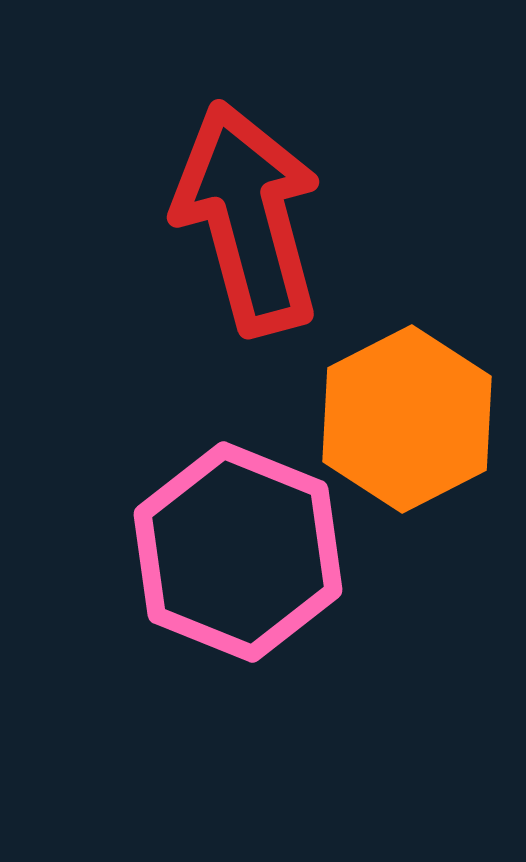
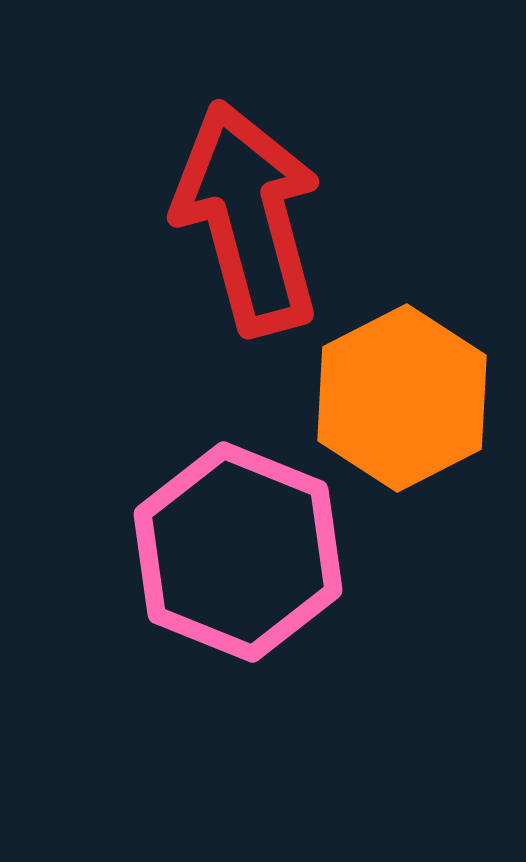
orange hexagon: moved 5 px left, 21 px up
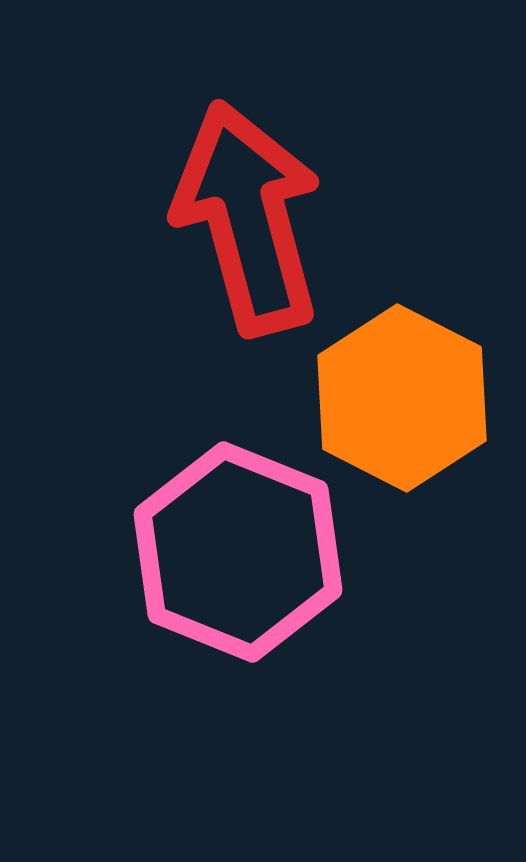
orange hexagon: rotated 6 degrees counterclockwise
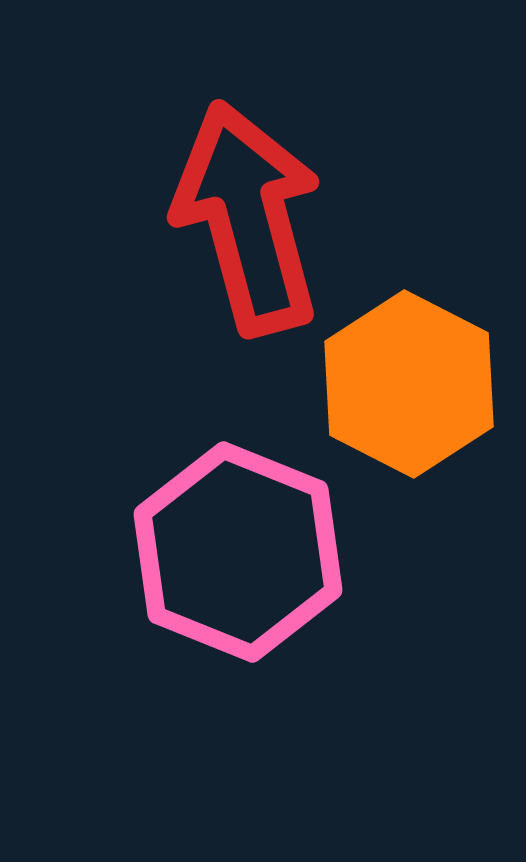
orange hexagon: moved 7 px right, 14 px up
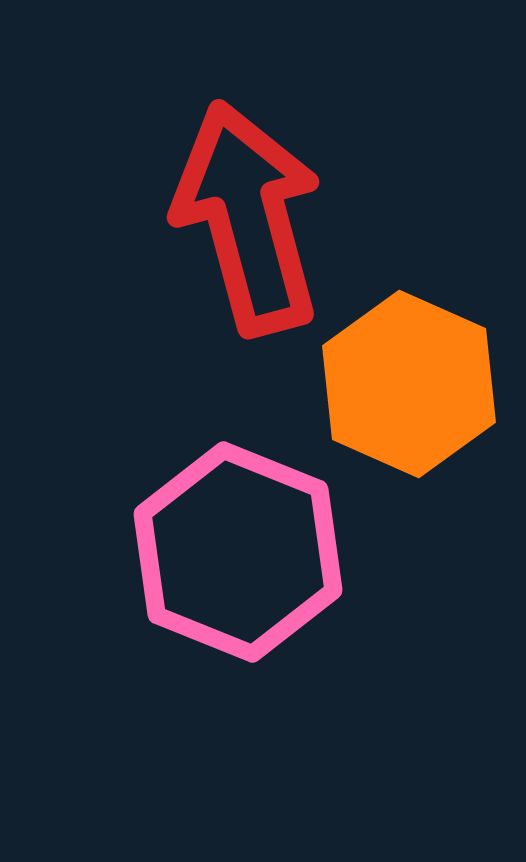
orange hexagon: rotated 3 degrees counterclockwise
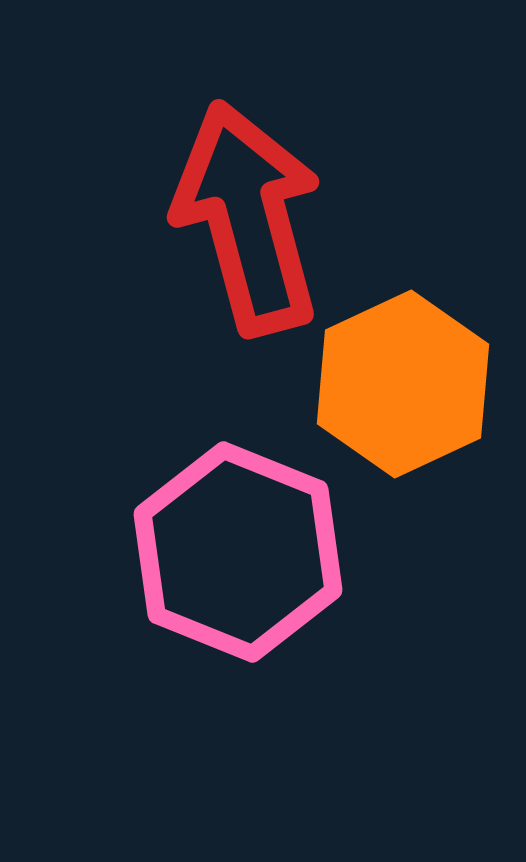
orange hexagon: moved 6 px left; rotated 11 degrees clockwise
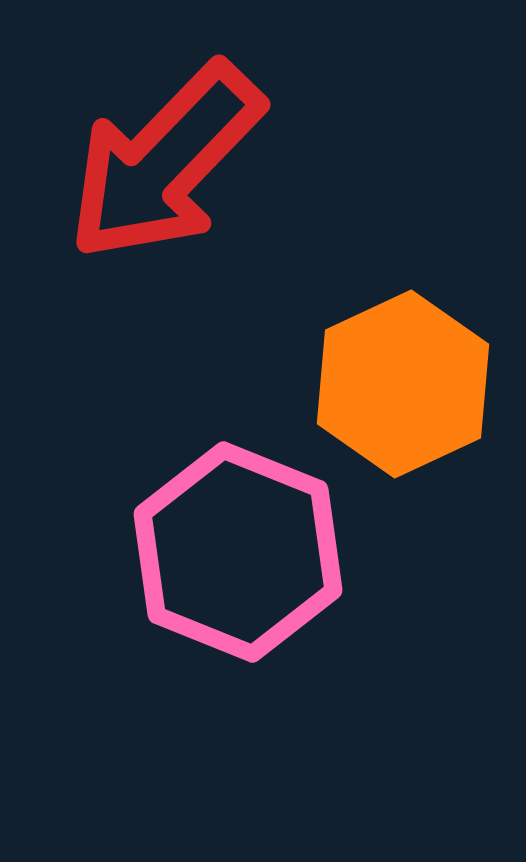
red arrow: moved 83 px left, 56 px up; rotated 121 degrees counterclockwise
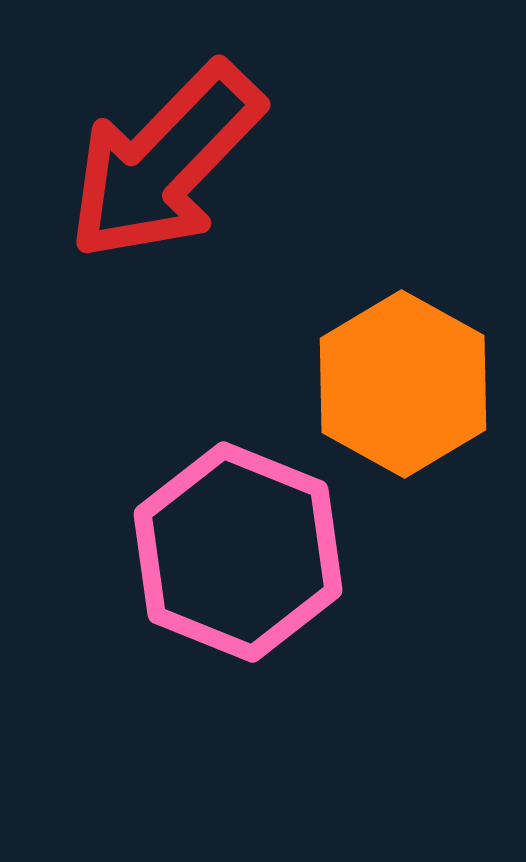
orange hexagon: rotated 6 degrees counterclockwise
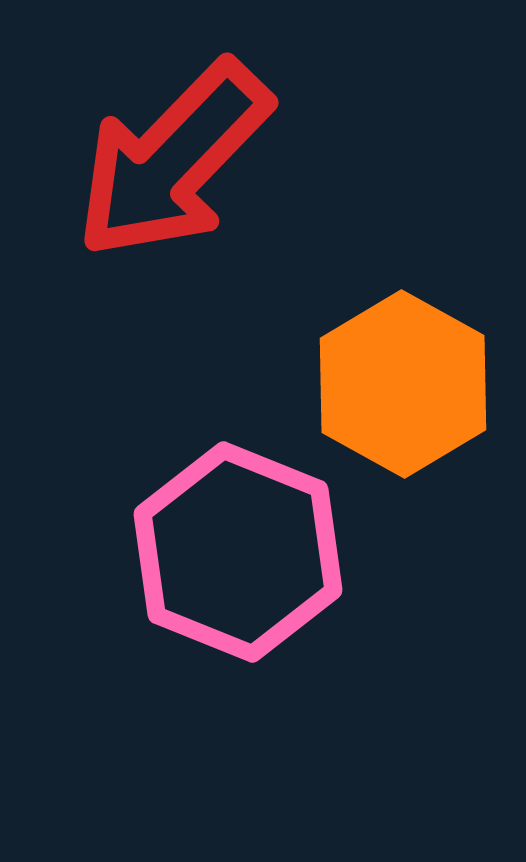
red arrow: moved 8 px right, 2 px up
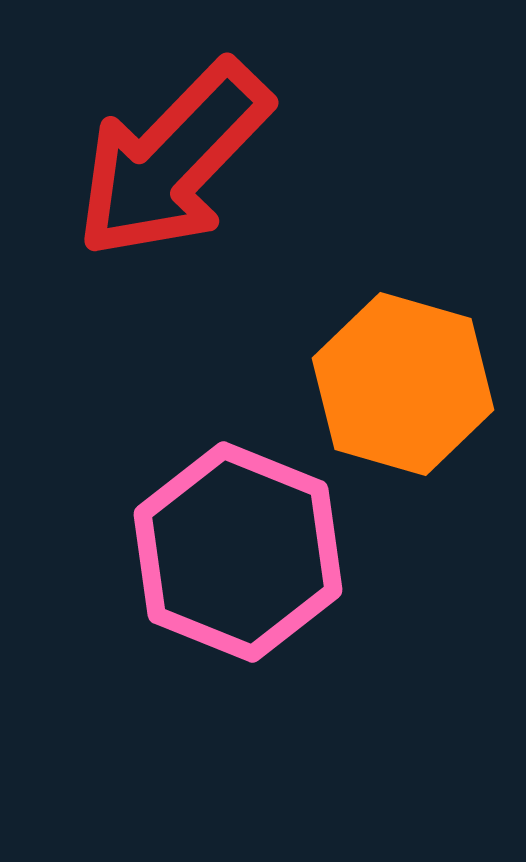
orange hexagon: rotated 13 degrees counterclockwise
